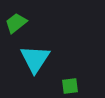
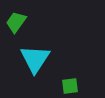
green trapezoid: moved 1 px up; rotated 15 degrees counterclockwise
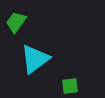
cyan triangle: rotated 20 degrees clockwise
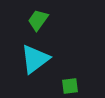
green trapezoid: moved 22 px right, 2 px up
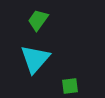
cyan triangle: rotated 12 degrees counterclockwise
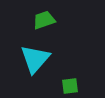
green trapezoid: moved 6 px right; rotated 35 degrees clockwise
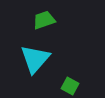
green square: rotated 36 degrees clockwise
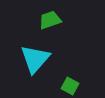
green trapezoid: moved 6 px right
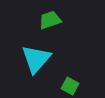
cyan triangle: moved 1 px right
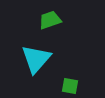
green square: rotated 18 degrees counterclockwise
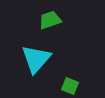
green square: rotated 12 degrees clockwise
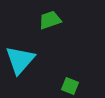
cyan triangle: moved 16 px left, 1 px down
